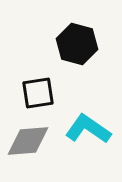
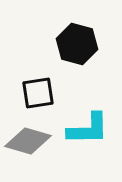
cyan L-shape: rotated 144 degrees clockwise
gray diamond: rotated 21 degrees clockwise
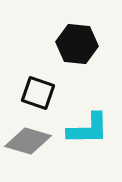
black hexagon: rotated 9 degrees counterclockwise
black square: rotated 28 degrees clockwise
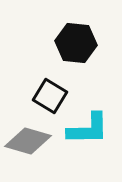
black hexagon: moved 1 px left, 1 px up
black square: moved 12 px right, 3 px down; rotated 12 degrees clockwise
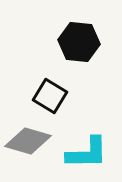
black hexagon: moved 3 px right, 1 px up
cyan L-shape: moved 1 px left, 24 px down
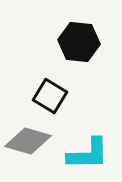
cyan L-shape: moved 1 px right, 1 px down
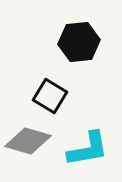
black hexagon: rotated 12 degrees counterclockwise
cyan L-shape: moved 5 px up; rotated 9 degrees counterclockwise
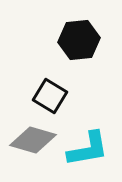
black hexagon: moved 2 px up
gray diamond: moved 5 px right, 1 px up
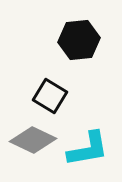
gray diamond: rotated 9 degrees clockwise
